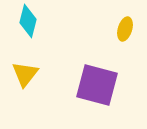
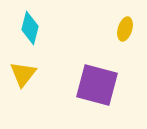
cyan diamond: moved 2 px right, 7 px down
yellow triangle: moved 2 px left
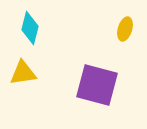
yellow triangle: moved 1 px up; rotated 44 degrees clockwise
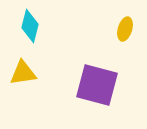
cyan diamond: moved 2 px up
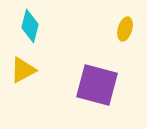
yellow triangle: moved 3 px up; rotated 20 degrees counterclockwise
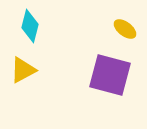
yellow ellipse: rotated 70 degrees counterclockwise
purple square: moved 13 px right, 10 px up
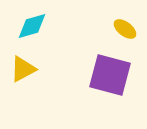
cyan diamond: moved 2 px right; rotated 60 degrees clockwise
yellow triangle: moved 1 px up
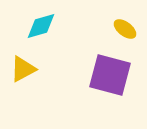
cyan diamond: moved 9 px right
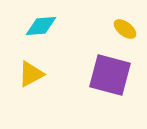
cyan diamond: rotated 12 degrees clockwise
yellow triangle: moved 8 px right, 5 px down
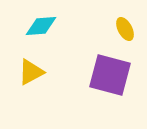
yellow ellipse: rotated 25 degrees clockwise
yellow triangle: moved 2 px up
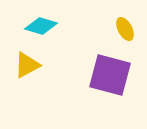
cyan diamond: rotated 20 degrees clockwise
yellow triangle: moved 4 px left, 7 px up
